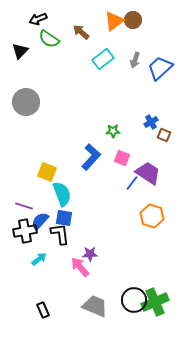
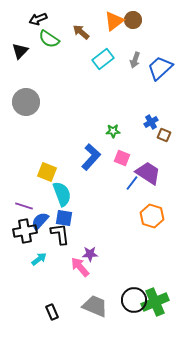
black rectangle: moved 9 px right, 2 px down
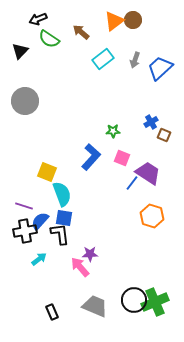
gray circle: moved 1 px left, 1 px up
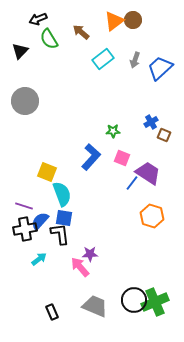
green semicircle: rotated 25 degrees clockwise
black cross: moved 2 px up
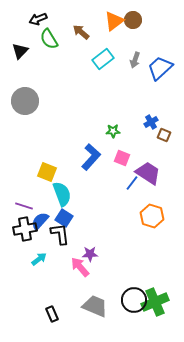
blue square: rotated 24 degrees clockwise
black rectangle: moved 2 px down
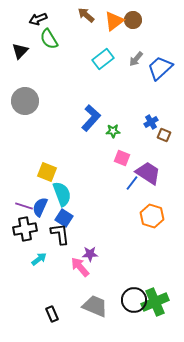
brown arrow: moved 5 px right, 17 px up
gray arrow: moved 1 px right, 1 px up; rotated 21 degrees clockwise
blue L-shape: moved 39 px up
blue semicircle: moved 14 px up; rotated 18 degrees counterclockwise
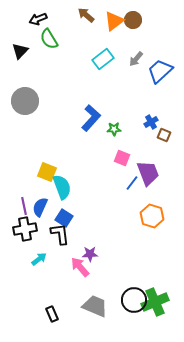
blue trapezoid: moved 3 px down
green star: moved 1 px right, 2 px up
purple trapezoid: rotated 36 degrees clockwise
cyan semicircle: moved 7 px up
purple line: rotated 60 degrees clockwise
